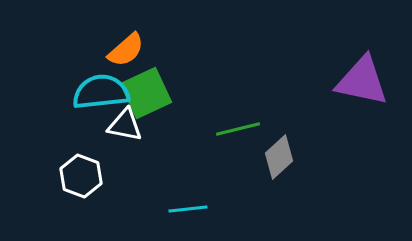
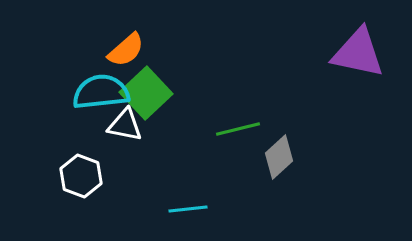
purple triangle: moved 4 px left, 28 px up
green square: rotated 18 degrees counterclockwise
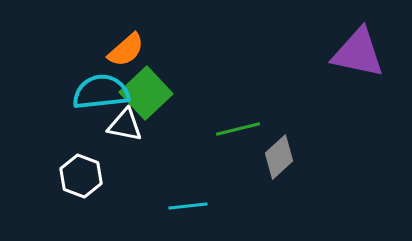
cyan line: moved 3 px up
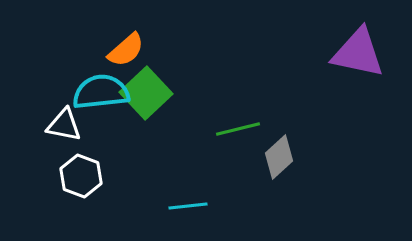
white triangle: moved 61 px left
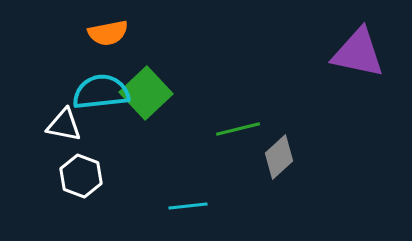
orange semicircle: moved 18 px left, 17 px up; rotated 30 degrees clockwise
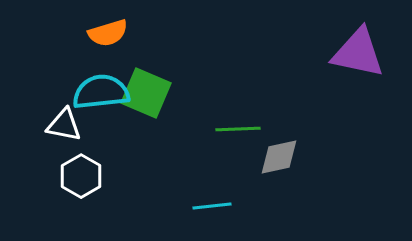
orange semicircle: rotated 6 degrees counterclockwise
green square: rotated 24 degrees counterclockwise
green line: rotated 12 degrees clockwise
gray diamond: rotated 30 degrees clockwise
white hexagon: rotated 9 degrees clockwise
cyan line: moved 24 px right
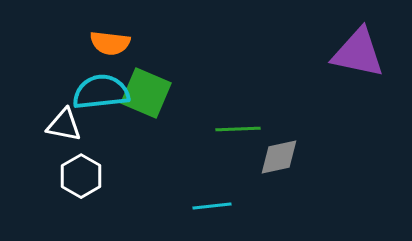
orange semicircle: moved 2 px right, 10 px down; rotated 24 degrees clockwise
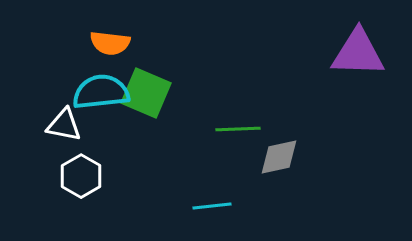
purple triangle: rotated 10 degrees counterclockwise
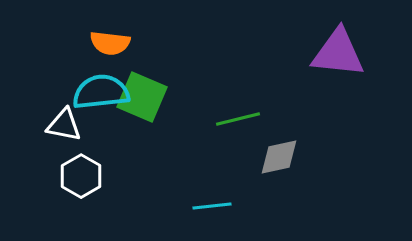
purple triangle: moved 20 px left; rotated 4 degrees clockwise
green square: moved 4 px left, 4 px down
green line: moved 10 px up; rotated 12 degrees counterclockwise
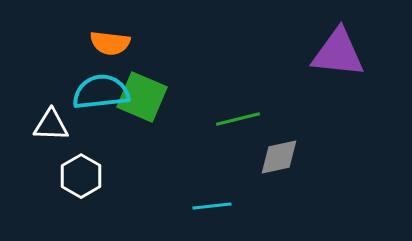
white triangle: moved 13 px left; rotated 9 degrees counterclockwise
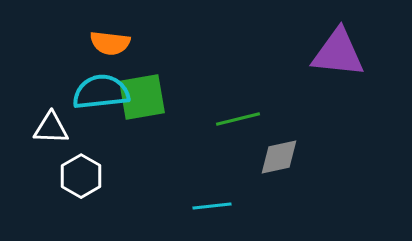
green square: rotated 33 degrees counterclockwise
white triangle: moved 3 px down
